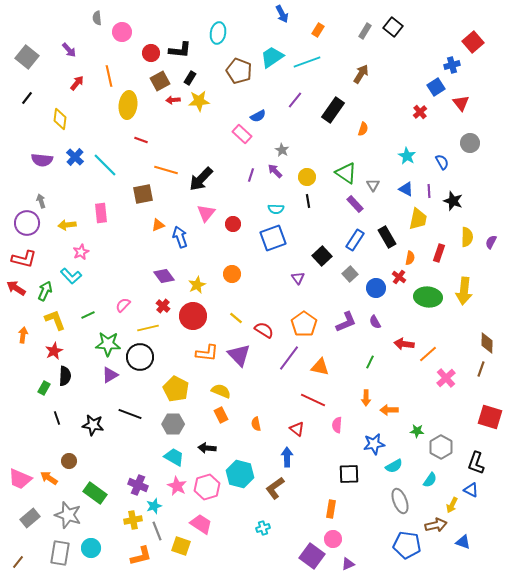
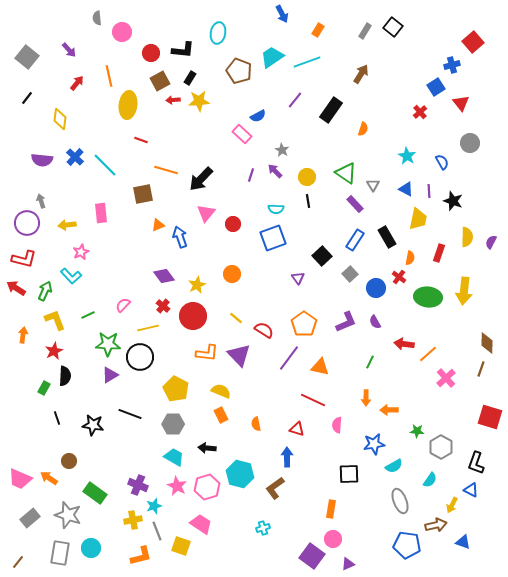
black L-shape at (180, 50): moved 3 px right
black rectangle at (333, 110): moved 2 px left
red triangle at (297, 429): rotated 21 degrees counterclockwise
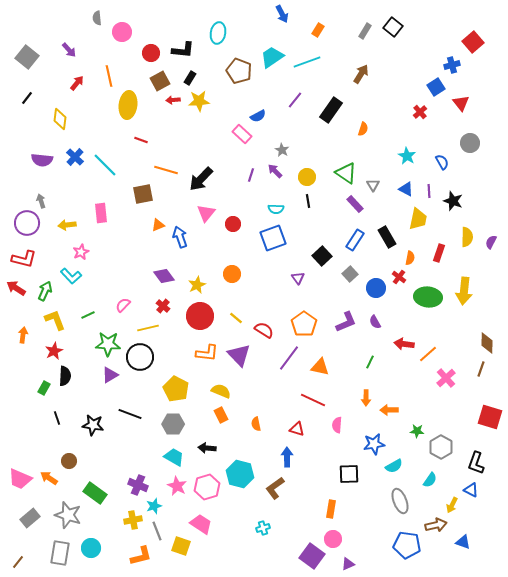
red circle at (193, 316): moved 7 px right
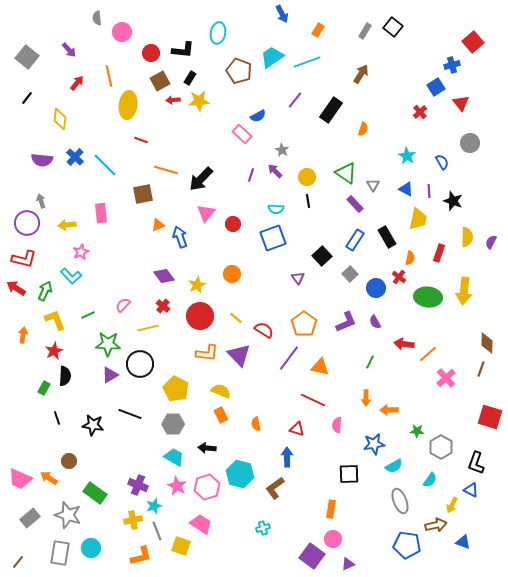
black circle at (140, 357): moved 7 px down
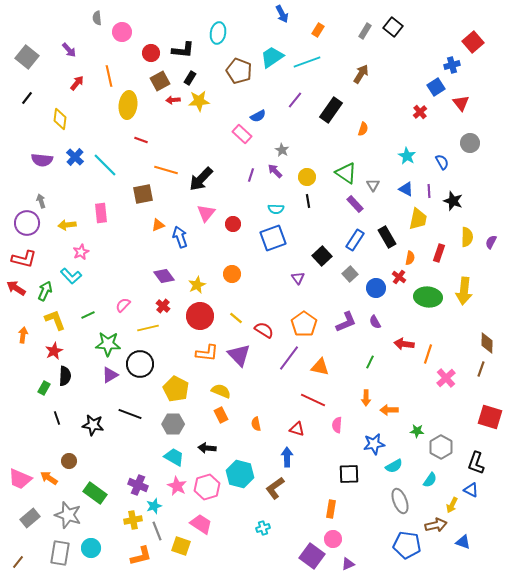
orange line at (428, 354): rotated 30 degrees counterclockwise
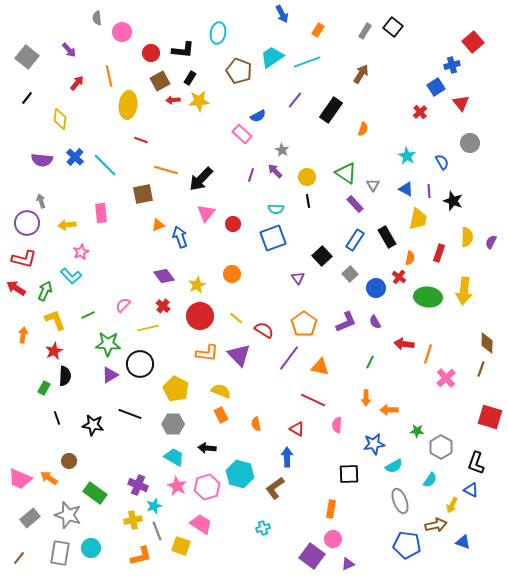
red triangle at (297, 429): rotated 14 degrees clockwise
brown line at (18, 562): moved 1 px right, 4 px up
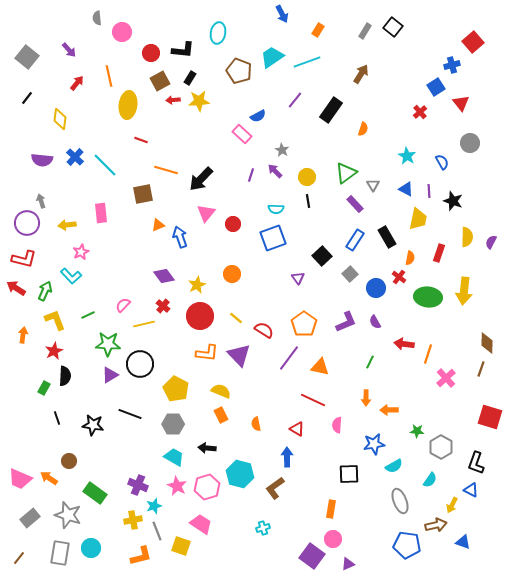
green triangle at (346, 173): rotated 50 degrees clockwise
yellow line at (148, 328): moved 4 px left, 4 px up
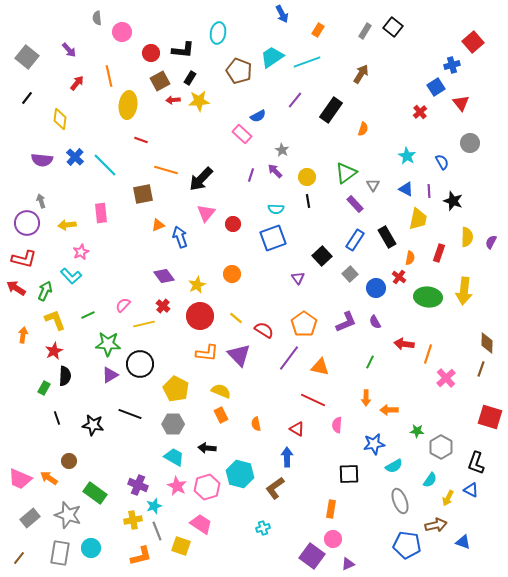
yellow arrow at (452, 505): moved 4 px left, 7 px up
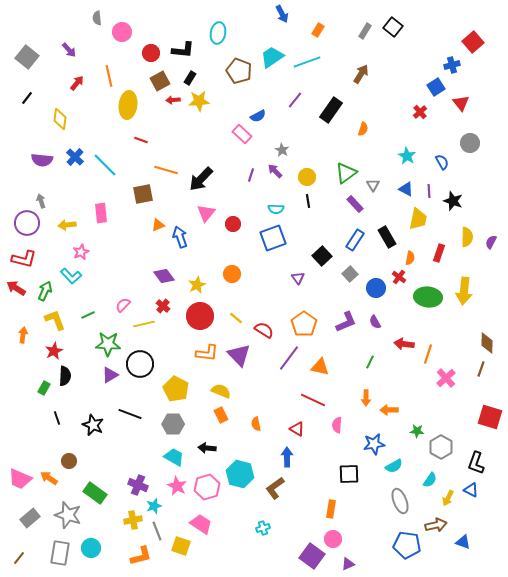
black star at (93, 425): rotated 15 degrees clockwise
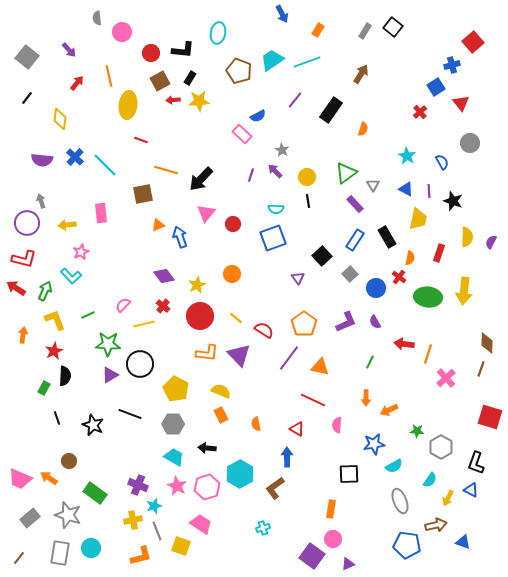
cyan trapezoid at (272, 57): moved 3 px down
orange arrow at (389, 410): rotated 24 degrees counterclockwise
cyan hexagon at (240, 474): rotated 16 degrees clockwise
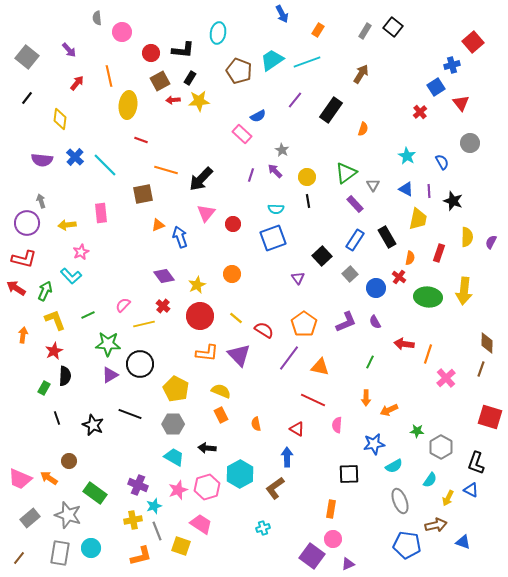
pink star at (177, 486): moved 1 px right, 4 px down; rotated 24 degrees clockwise
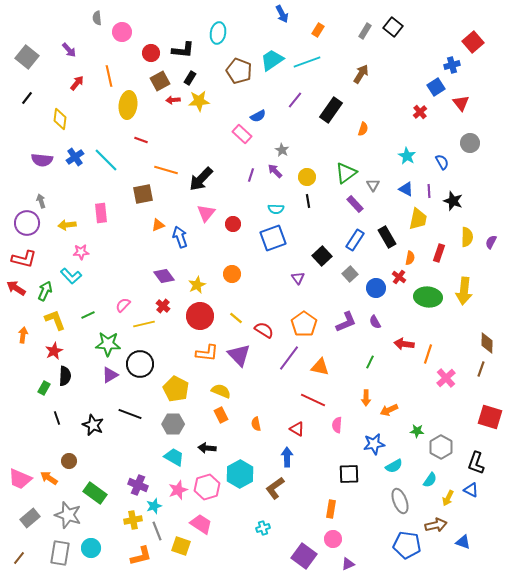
blue cross at (75, 157): rotated 12 degrees clockwise
cyan line at (105, 165): moved 1 px right, 5 px up
pink star at (81, 252): rotated 21 degrees clockwise
purple square at (312, 556): moved 8 px left
